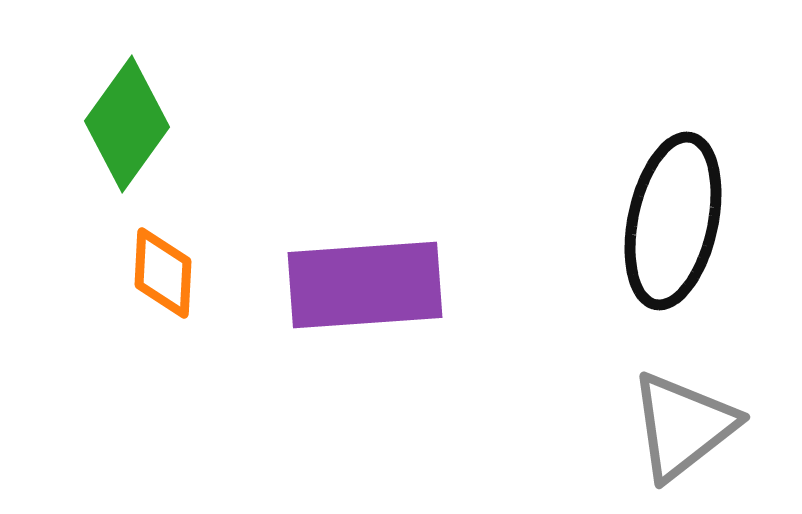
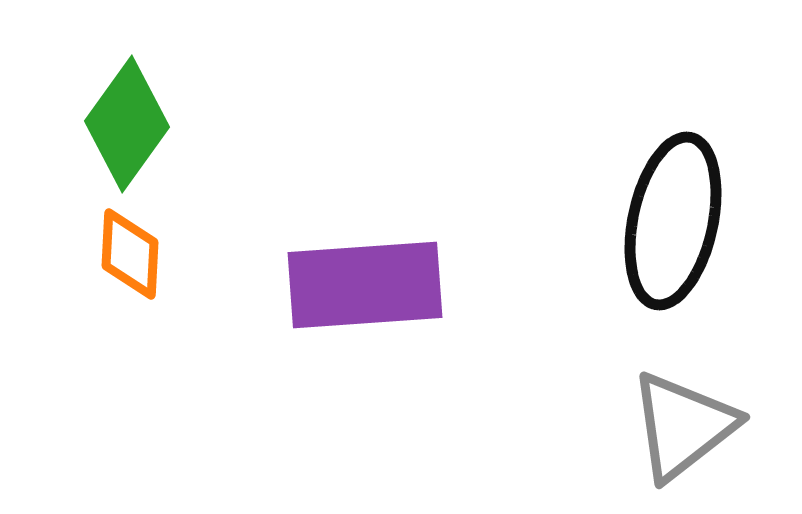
orange diamond: moved 33 px left, 19 px up
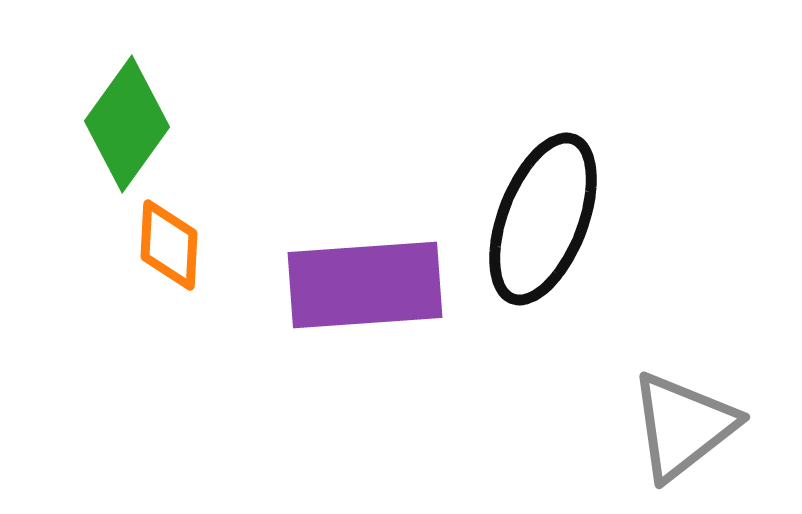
black ellipse: moved 130 px left, 2 px up; rotated 9 degrees clockwise
orange diamond: moved 39 px right, 9 px up
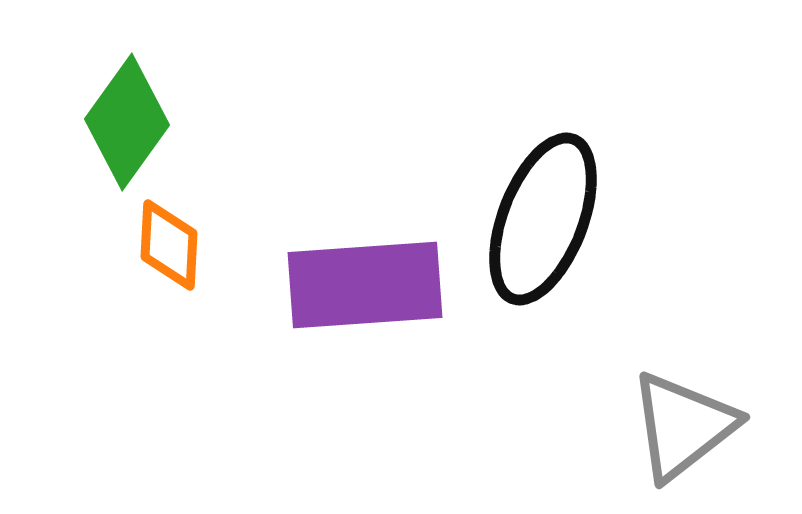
green diamond: moved 2 px up
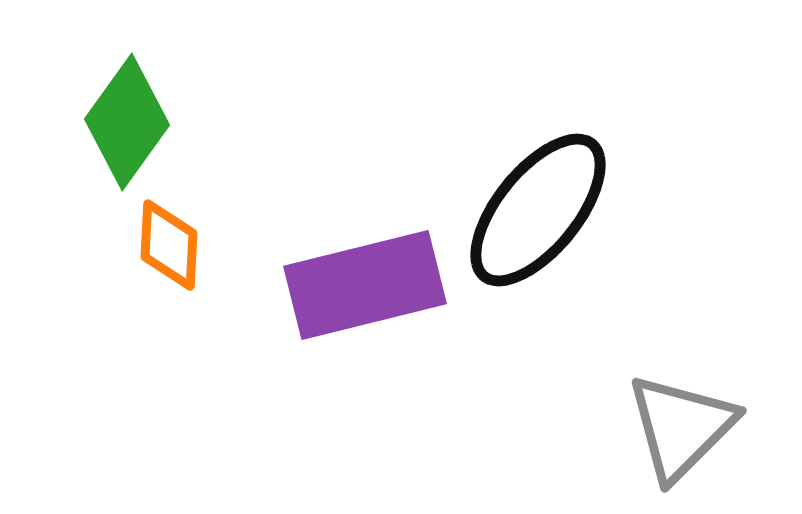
black ellipse: moved 5 px left, 9 px up; rotated 18 degrees clockwise
purple rectangle: rotated 10 degrees counterclockwise
gray triangle: moved 2 px left, 1 px down; rotated 7 degrees counterclockwise
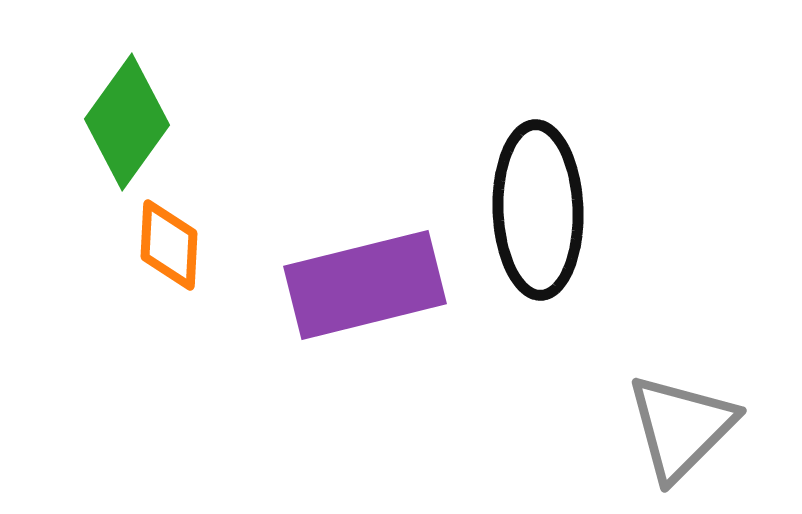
black ellipse: rotated 41 degrees counterclockwise
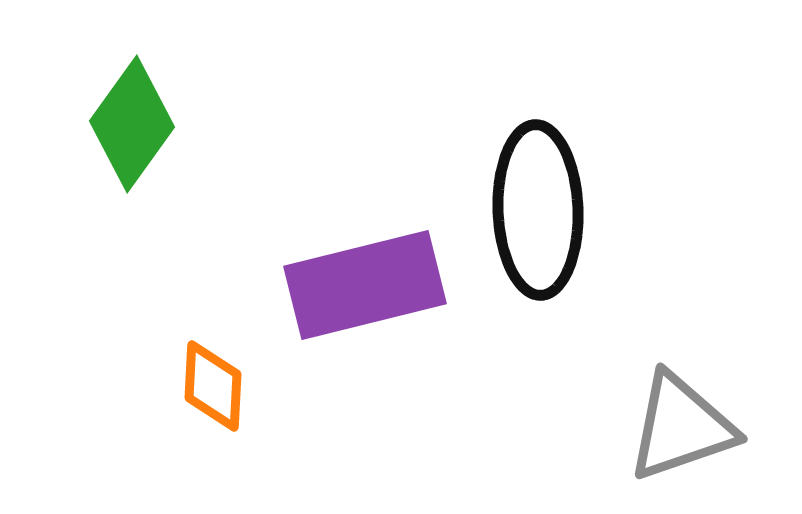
green diamond: moved 5 px right, 2 px down
orange diamond: moved 44 px right, 141 px down
gray triangle: rotated 26 degrees clockwise
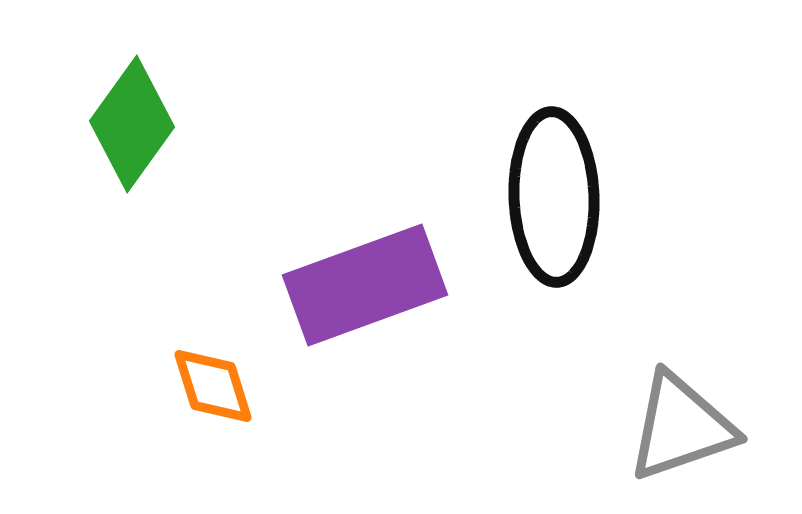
black ellipse: moved 16 px right, 13 px up
purple rectangle: rotated 6 degrees counterclockwise
orange diamond: rotated 20 degrees counterclockwise
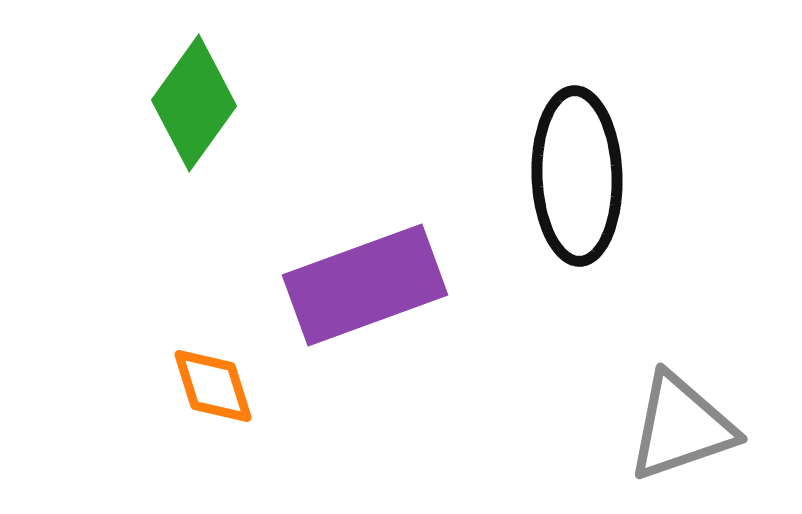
green diamond: moved 62 px right, 21 px up
black ellipse: moved 23 px right, 21 px up
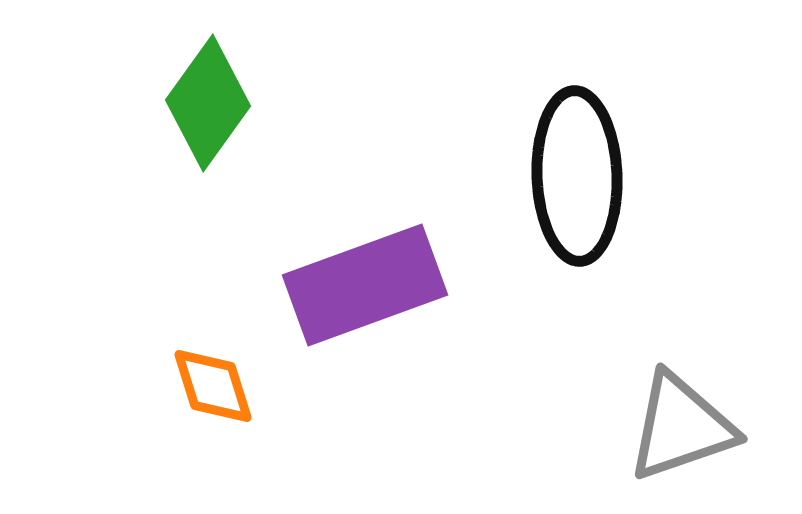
green diamond: moved 14 px right
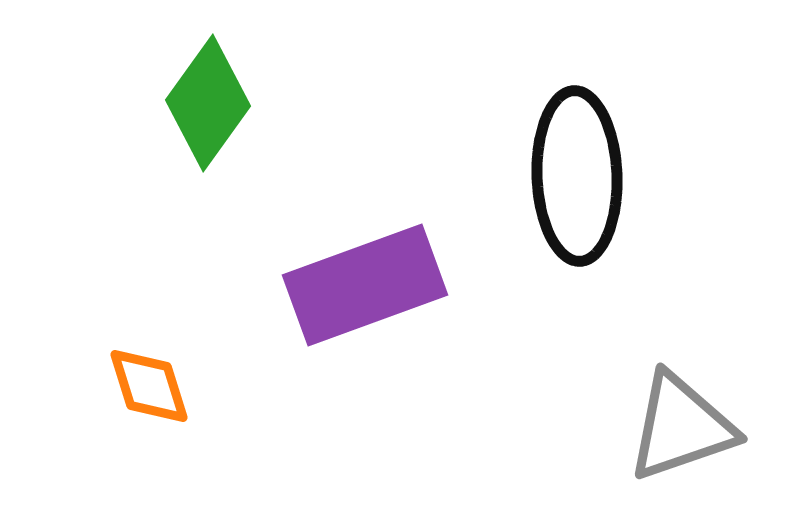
orange diamond: moved 64 px left
